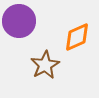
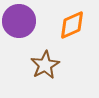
orange diamond: moved 5 px left, 12 px up
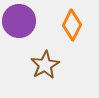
orange diamond: rotated 40 degrees counterclockwise
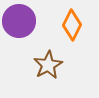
brown star: moved 3 px right
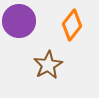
orange diamond: rotated 12 degrees clockwise
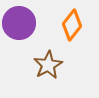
purple circle: moved 2 px down
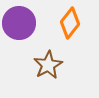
orange diamond: moved 2 px left, 2 px up
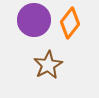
purple circle: moved 15 px right, 3 px up
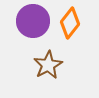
purple circle: moved 1 px left, 1 px down
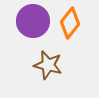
brown star: rotated 28 degrees counterclockwise
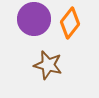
purple circle: moved 1 px right, 2 px up
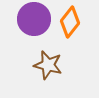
orange diamond: moved 1 px up
